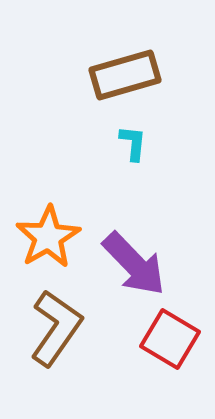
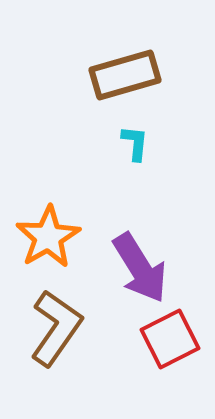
cyan L-shape: moved 2 px right
purple arrow: moved 6 px right, 4 px down; rotated 12 degrees clockwise
red square: rotated 32 degrees clockwise
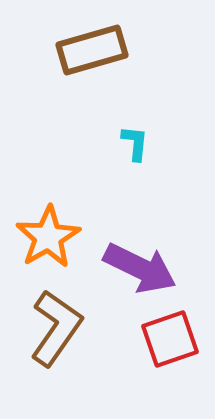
brown rectangle: moved 33 px left, 25 px up
purple arrow: rotated 32 degrees counterclockwise
red square: rotated 8 degrees clockwise
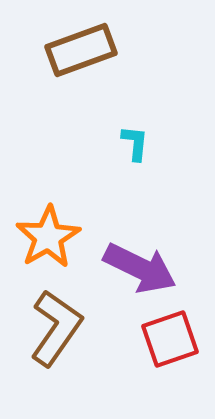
brown rectangle: moved 11 px left; rotated 4 degrees counterclockwise
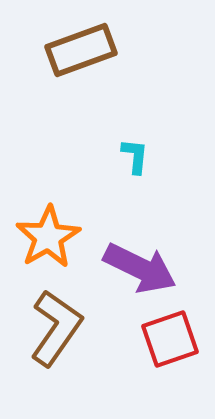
cyan L-shape: moved 13 px down
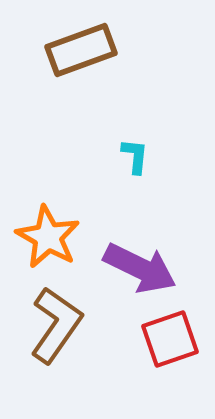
orange star: rotated 12 degrees counterclockwise
brown L-shape: moved 3 px up
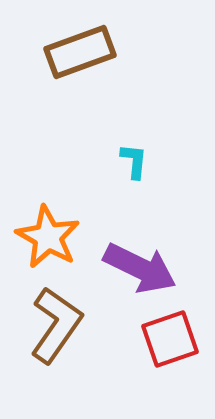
brown rectangle: moved 1 px left, 2 px down
cyan L-shape: moved 1 px left, 5 px down
